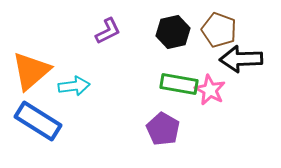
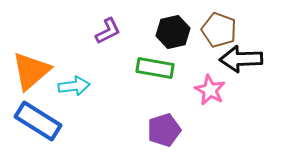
green rectangle: moved 24 px left, 16 px up
purple pentagon: moved 1 px right, 1 px down; rotated 24 degrees clockwise
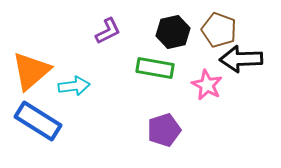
pink star: moved 3 px left, 5 px up
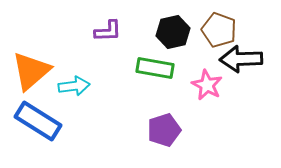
purple L-shape: rotated 24 degrees clockwise
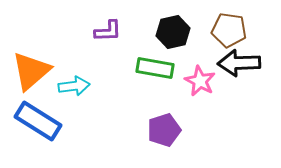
brown pentagon: moved 10 px right; rotated 12 degrees counterclockwise
black arrow: moved 2 px left, 4 px down
pink star: moved 7 px left, 4 px up
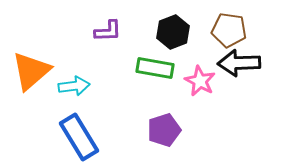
black hexagon: rotated 8 degrees counterclockwise
blue rectangle: moved 41 px right, 16 px down; rotated 27 degrees clockwise
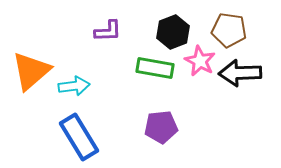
black arrow: moved 1 px right, 10 px down
pink star: moved 20 px up
purple pentagon: moved 3 px left, 3 px up; rotated 12 degrees clockwise
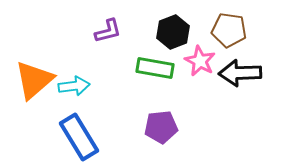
purple L-shape: rotated 12 degrees counterclockwise
orange triangle: moved 3 px right, 9 px down
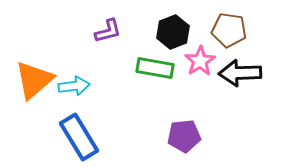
pink star: rotated 12 degrees clockwise
purple pentagon: moved 23 px right, 9 px down
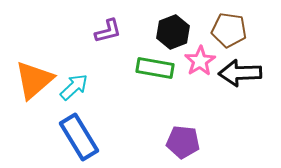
cyan arrow: moved 1 px down; rotated 36 degrees counterclockwise
purple pentagon: moved 1 px left, 6 px down; rotated 12 degrees clockwise
